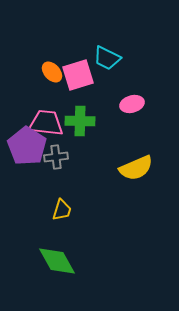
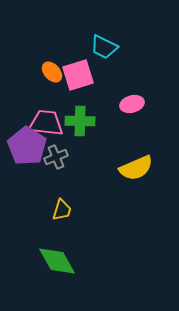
cyan trapezoid: moved 3 px left, 11 px up
gray cross: rotated 15 degrees counterclockwise
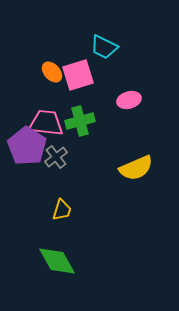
pink ellipse: moved 3 px left, 4 px up
green cross: rotated 16 degrees counterclockwise
gray cross: rotated 15 degrees counterclockwise
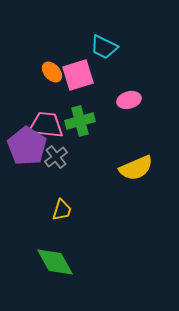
pink trapezoid: moved 2 px down
green diamond: moved 2 px left, 1 px down
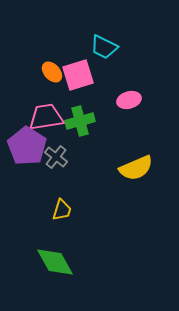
pink trapezoid: moved 8 px up; rotated 15 degrees counterclockwise
gray cross: rotated 15 degrees counterclockwise
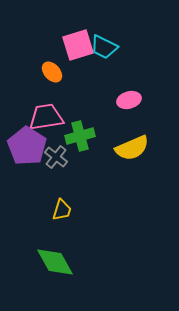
pink square: moved 30 px up
green cross: moved 15 px down
yellow semicircle: moved 4 px left, 20 px up
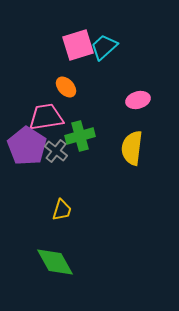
cyan trapezoid: rotated 112 degrees clockwise
orange ellipse: moved 14 px right, 15 px down
pink ellipse: moved 9 px right
yellow semicircle: rotated 120 degrees clockwise
gray cross: moved 6 px up
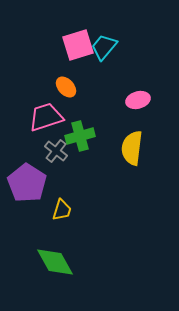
cyan trapezoid: rotated 8 degrees counterclockwise
pink trapezoid: rotated 9 degrees counterclockwise
purple pentagon: moved 37 px down
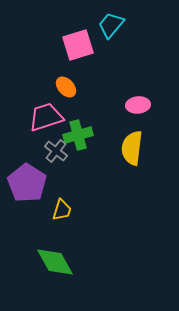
cyan trapezoid: moved 7 px right, 22 px up
pink ellipse: moved 5 px down; rotated 10 degrees clockwise
green cross: moved 2 px left, 1 px up
